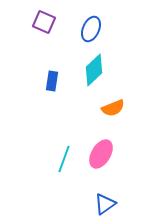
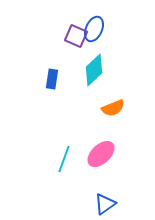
purple square: moved 32 px right, 14 px down
blue ellipse: moved 3 px right
blue rectangle: moved 2 px up
pink ellipse: rotated 16 degrees clockwise
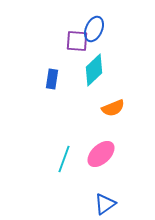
purple square: moved 1 px right, 5 px down; rotated 20 degrees counterclockwise
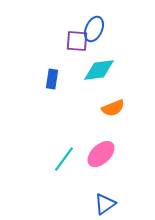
cyan diamond: moved 5 px right; rotated 36 degrees clockwise
cyan line: rotated 16 degrees clockwise
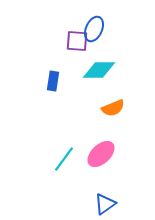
cyan diamond: rotated 8 degrees clockwise
blue rectangle: moved 1 px right, 2 px down
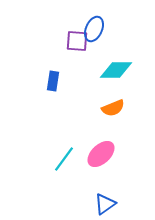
cyan diamond: moved 17 px right
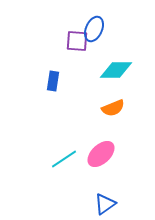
cyan line: rotated 20 degrees clockwise
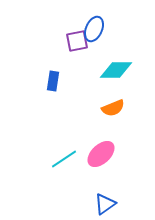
purple square: rotated 15 degrees counterclockwise
